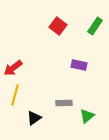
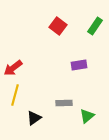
purple rectangle: rotated 21 degrees counterclockwise
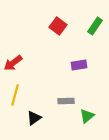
red arrow: moved 5 px up
gray rectangle: moved 2 px right, 2 px up
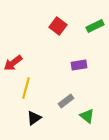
green rectangle: rotated 30 degrees clockwise
yellow line: moved 11 px right, 7 px up
gray rectangle: rotated 35 degrees counterclockwise
green triangle: rotated 42 degrees counterclockwise
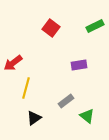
red square: moved 7 px left, 2 px down
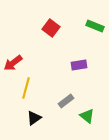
green rectangle: rotated 48 degrees clockwise
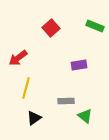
red square: rotated 12 degrees clockwise
red arrow: moved 5 px right, 5 px up
gray rectangle: rotated 35 degrees clockwise
green triangle: moved 2 px left
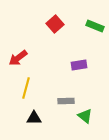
red square: moved 4 px right, 4 px up
black triangle: rotated 35 degrees clockwise
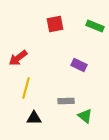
red square: rotated 30 degrees clockwise
purple rectangle: rotated 35 degrees clockwise
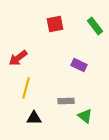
green rectangle: rotated 30 degrees clockwise
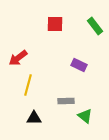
red square: rotated 12 degrees clockwise
yellow line: moved 2 px right, 3 px up
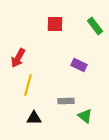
red arrow: rotated 24 degrees counterclockwise
